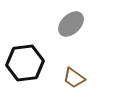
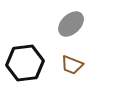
brown trapezoid: moved 2 px left, 13 px up; rotated 15 degrees counterclockwise
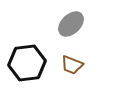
black hexagon: moved 2 px right
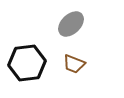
brown trapezoid: moved 2 px right, 1 px up
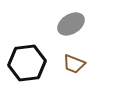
gray ellipse: rotated 12 degrees clockwise
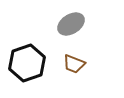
black hexagon: rotated 12 degrees counterclockwise
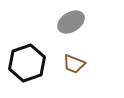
gray ellipse: moved 2 px up
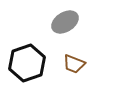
gray ellipse: moved 6 px left
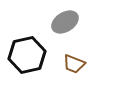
black hexagon: moved 8 px up; rotated 6 degrees clockwise
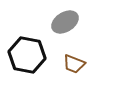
black hexagon: rotated 24 degrees clockwise
